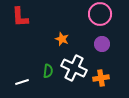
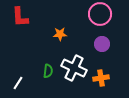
orange star: moved 2 px left, 5 px up; rotated 24 degrees counterclockwise
white line: moved 4 px left, 1 px down; rotated 40 degrees counterclockwise
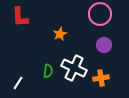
orange star: rotated 24 degrees counterclockwise
purple circle: moved 2 px right, 1 px down
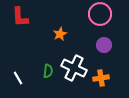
white line: moved 5 px up; rotated 64 degrees counterclockwise
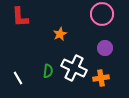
pink circle: moved 2 px right
purple circle: moved 1 px right, 3 px down
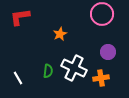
red L-shape: rotated 85 degrees clockwise
purple circle: moved 3 px right, 4 px down
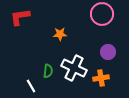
orange star: rotated 24 degrees clockwise
white line: moved 13 px right, 8 px down
